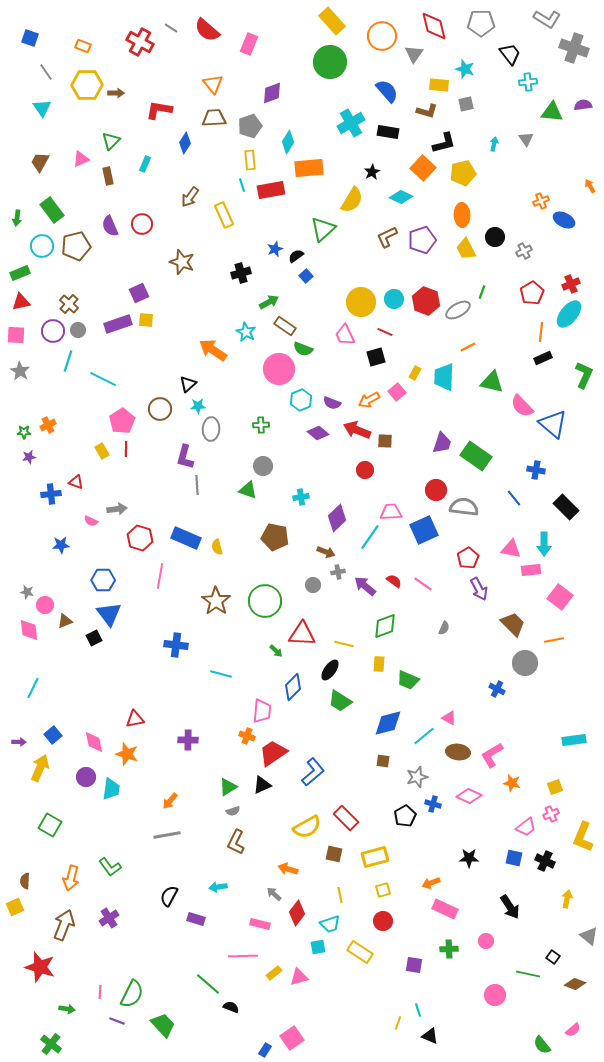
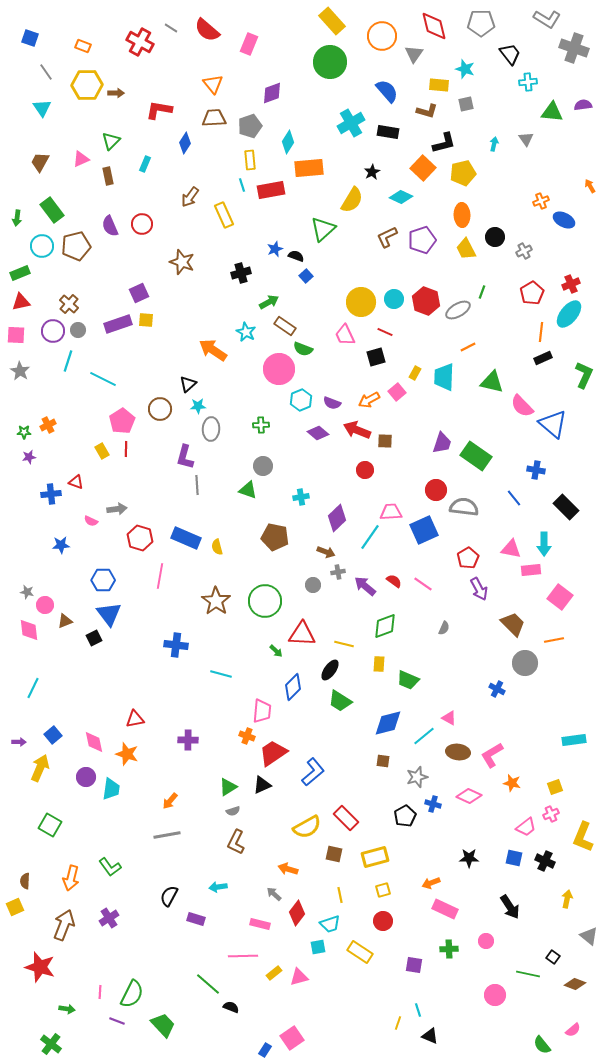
black semicircle at (296, 256): rotated 56 degrees clockwise
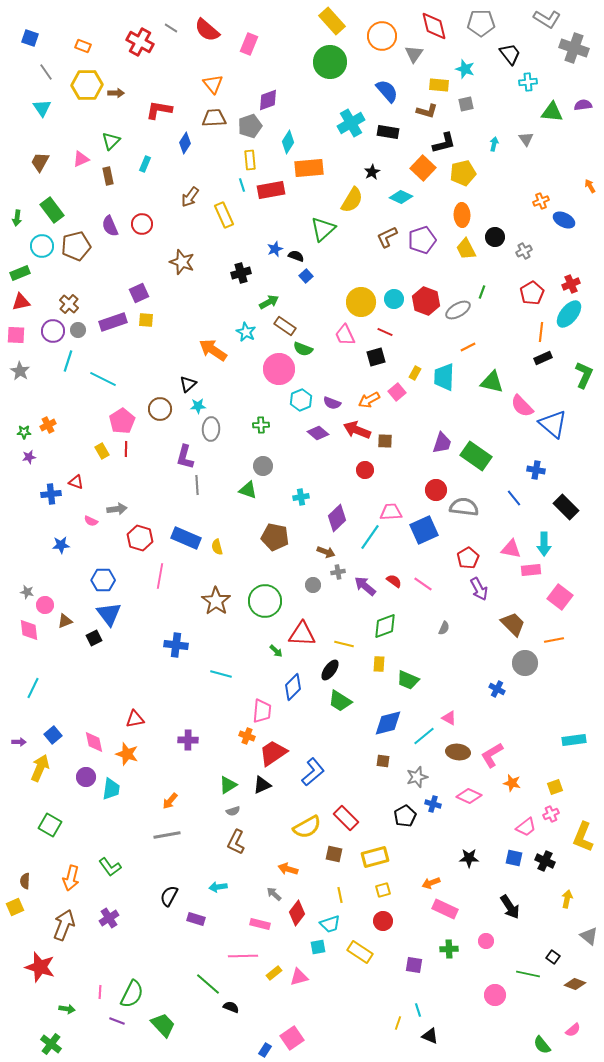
purple diamond at (272, 93): moved 4 px left, 7 px down
purple rectangle at (118, 324): moved 5 px left, 2 px up
green triangle at (228, 787): moved 2 px up
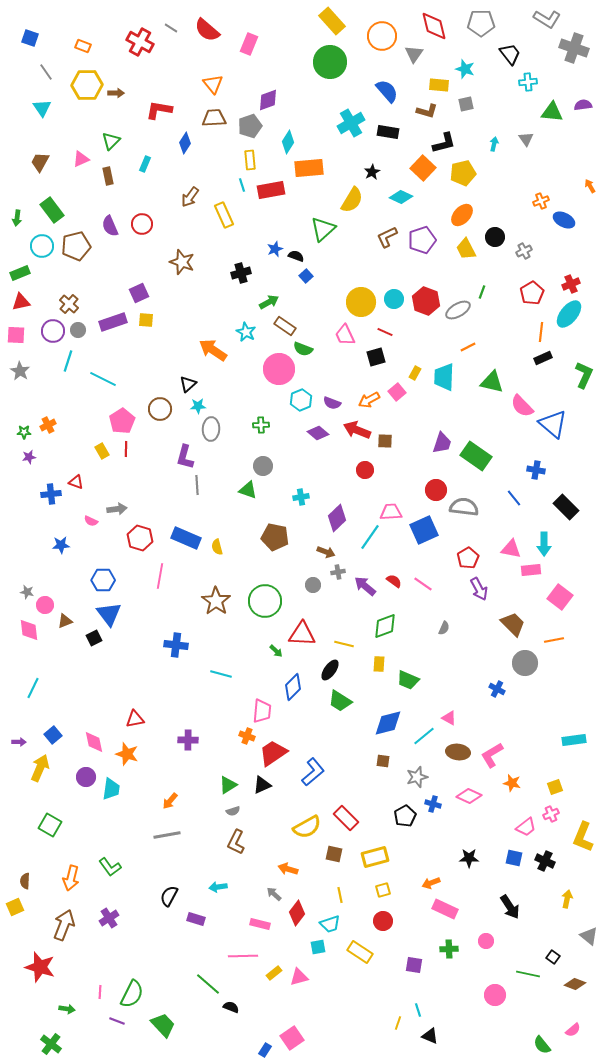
orange ellipse at (462, 215): rotated 45 degrees clockwise
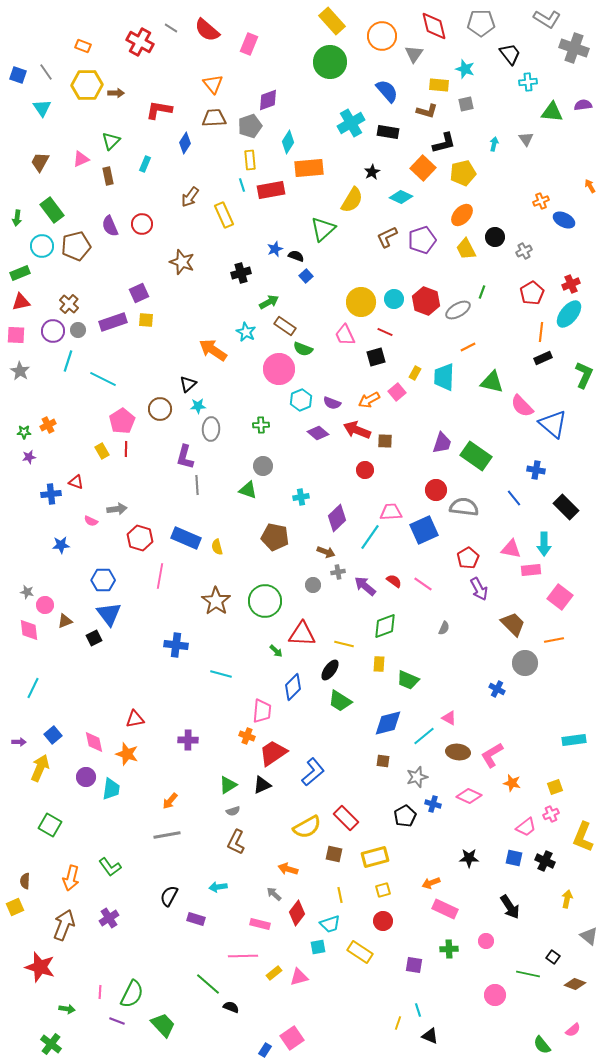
blue square at (30, 38): moved 12 px left, 37 px down
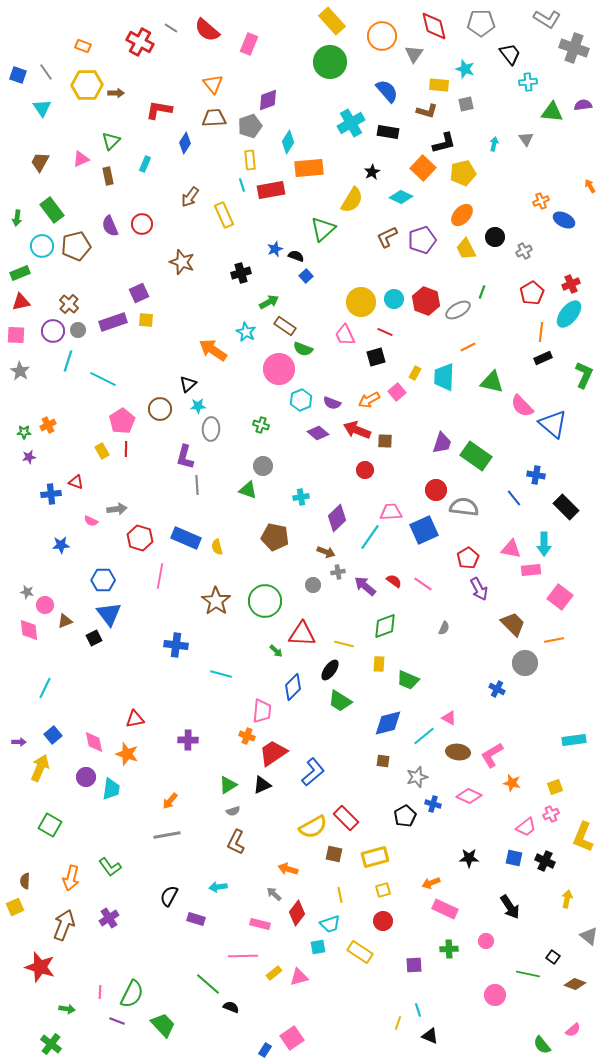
green cross at (261, 425): rotated 21 degrees clockwise
blue cross at (536, 470): moved 5 px down
cyan line at (33, 688): moved 12 px right
yellow semicircle at (307, 827): moved 6 px right
purple square at (414, 965): rotated 12 degrees counterclockwise
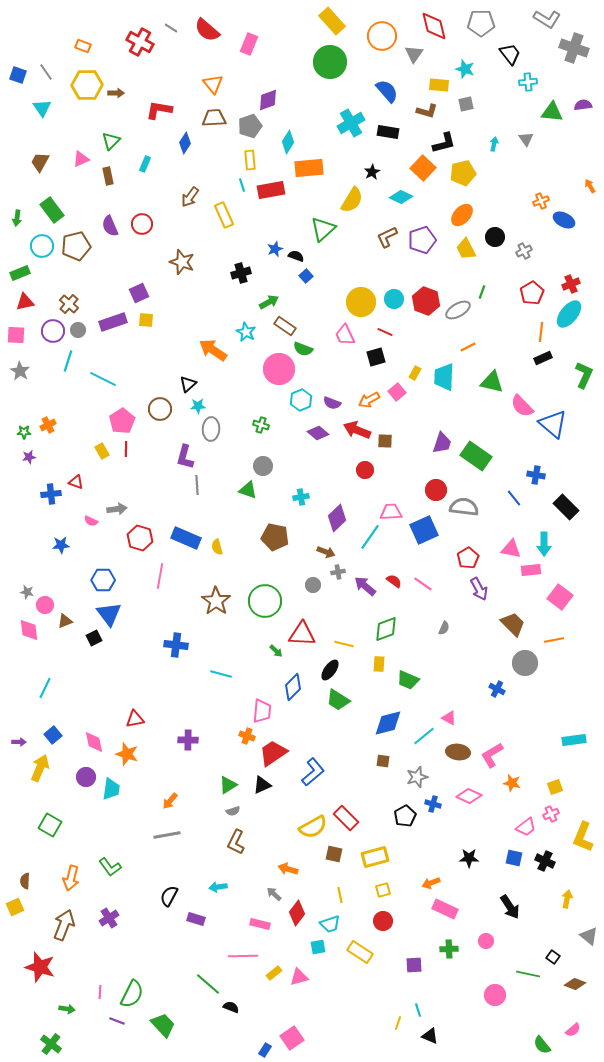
red triangle at (21, 302): moved 4 px right
green diamond at (385, 626): moved 1 px right, 3 px down
green trapezoid at (340, 701): moved 2 px left, 1 px up
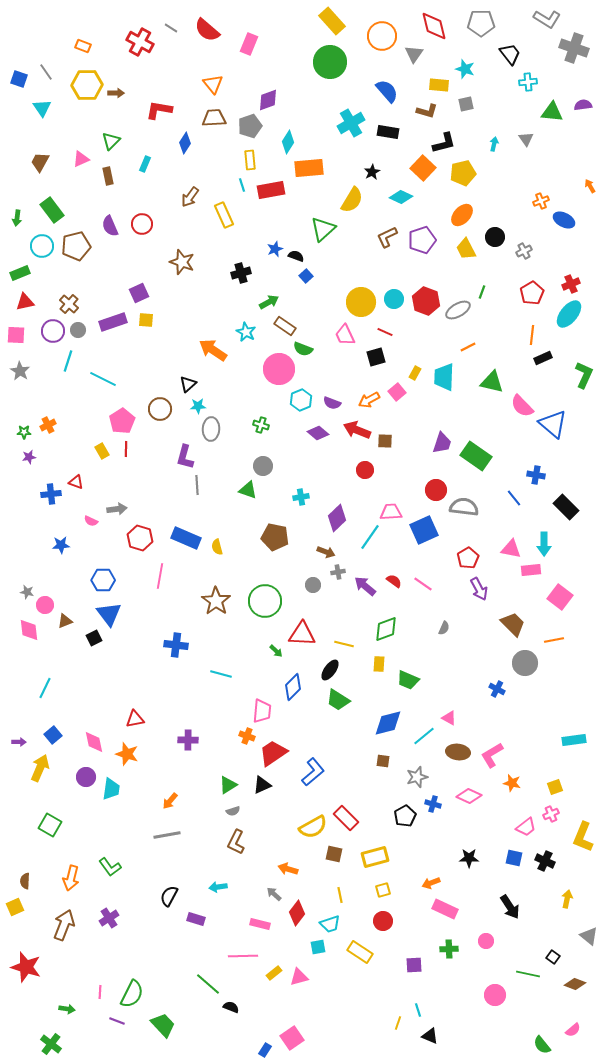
blue square at (18, 75): moved 1 px right, 4 px down
orange line at (541, 332): moved 9 px left, 3 px down
red star at (40, 967): moved 14 px left
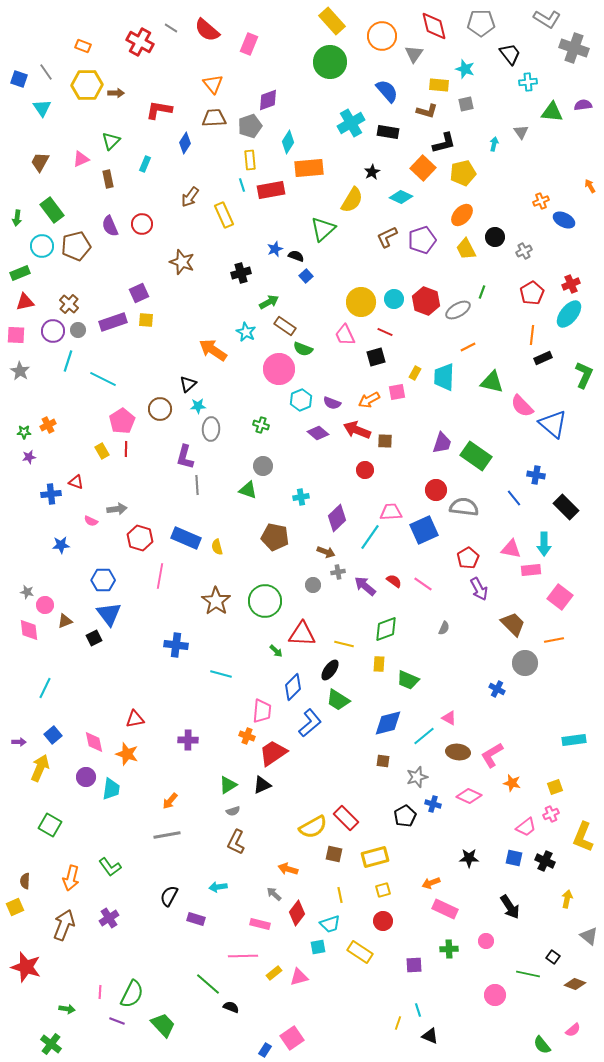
gray triangle at (526, 139): moved 5 px left, 7 px up
brown rectangle at (108, 176): moved 3 px down
pink square at (397, 392): rotated 30 degrees clockwise
blue L-shape at (313, 772): moved 3 px left, 49 px up
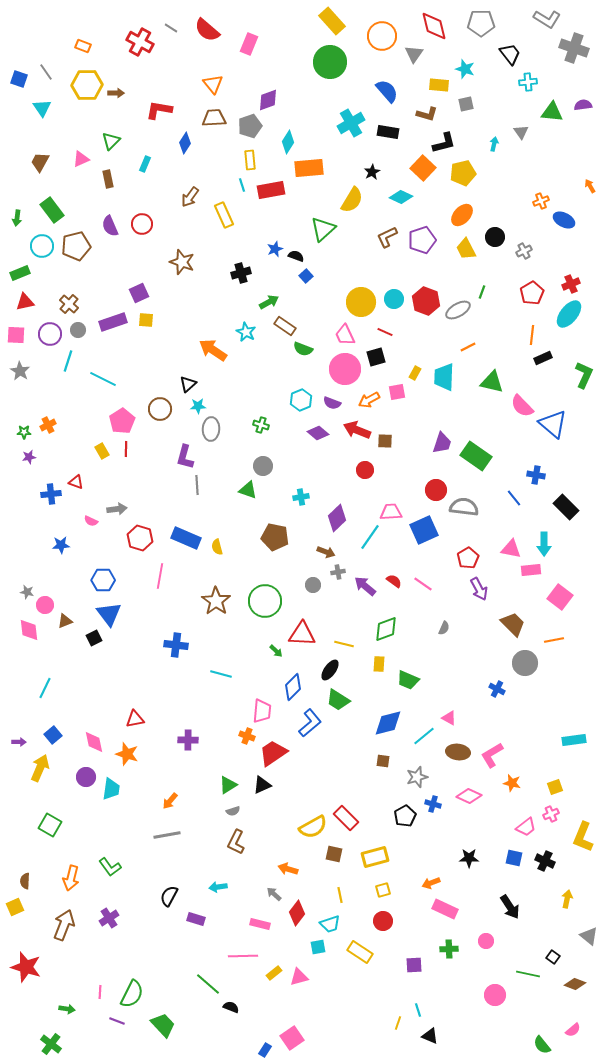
brown L-shape at (427, 111): moved 3 px down
purple circle at (53, 331): moved 3 px left, 3 px down
pink circle at (279, 369): moved 66 px right
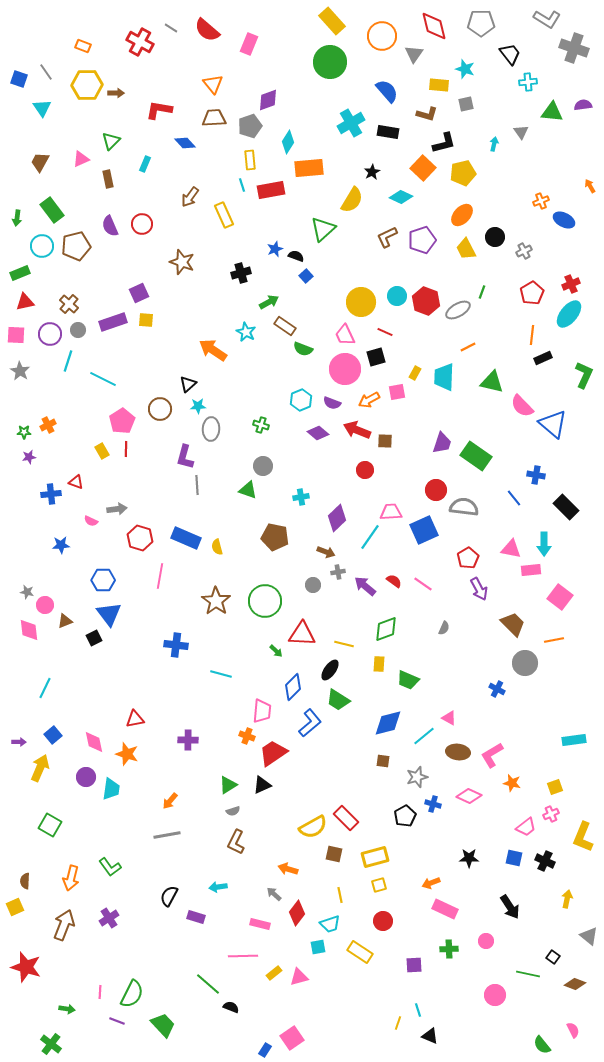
blue diamond at (185, 143): rotated 75 degrees counterclockwise
cyan circle at (394, 299): moved 3 px right, 3 px up
yellow square at (383, 890): moved 4 px left, 5 px up
purple rectangle at (196, 919): moved 2 px up
pink semicircle at (573, 1030): rotated 77 degrees counterclockwise
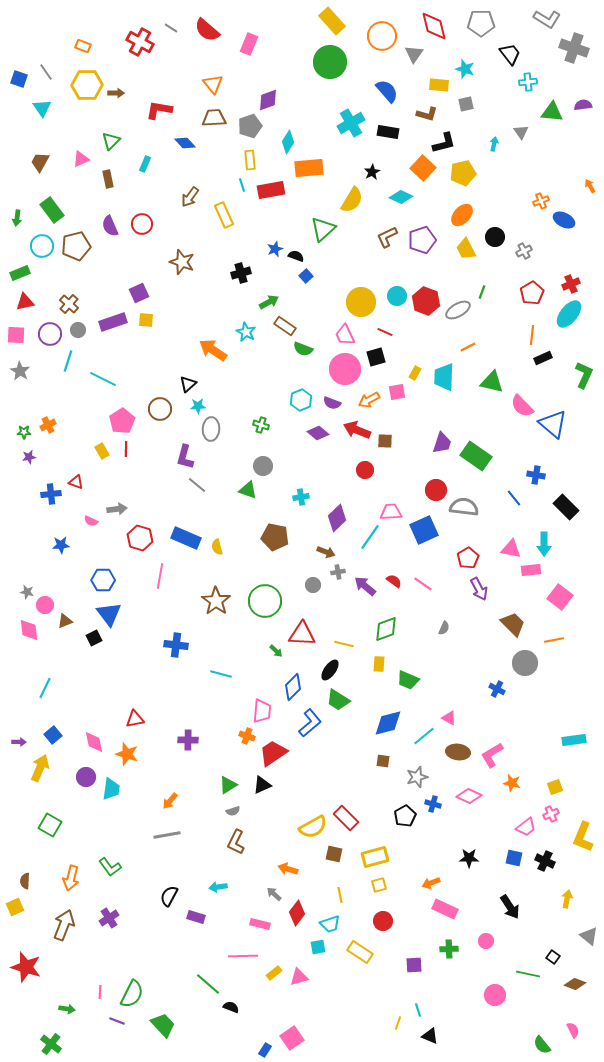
gray line at (197, 485): rotated 48 degrees counterclockwise
